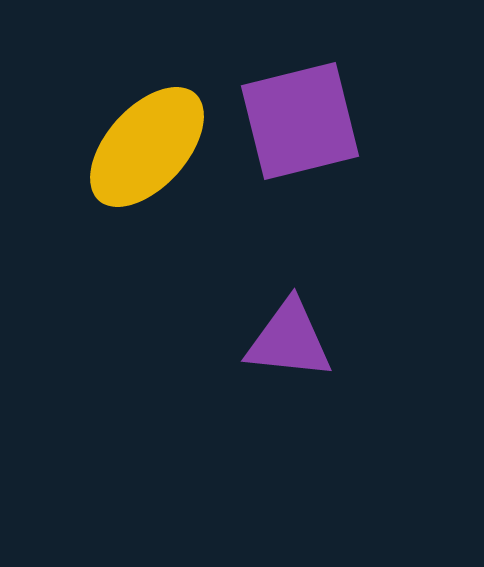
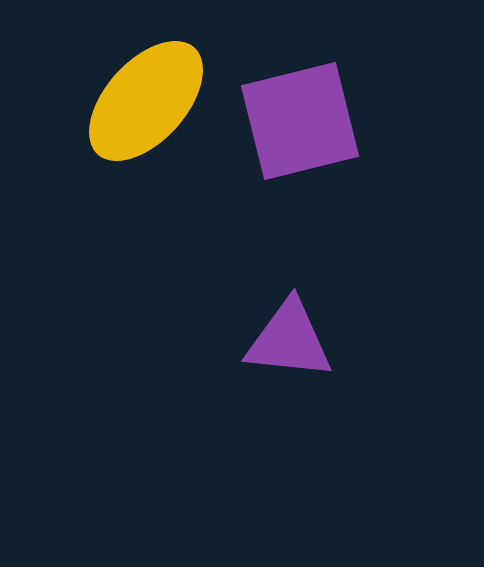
yellow ellipse: moved 1 px left, 46 px up
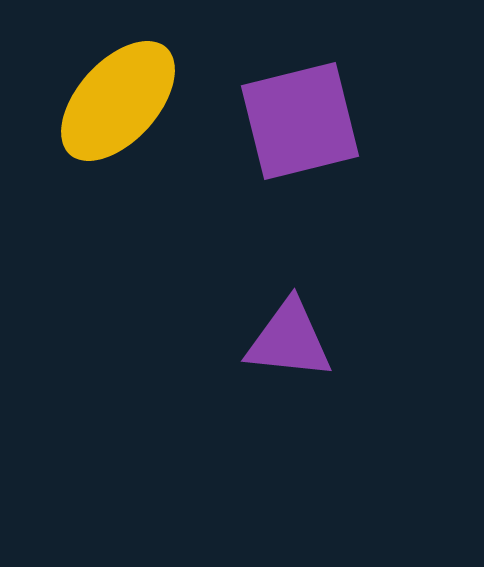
yellow ellipse: moved 28 px left
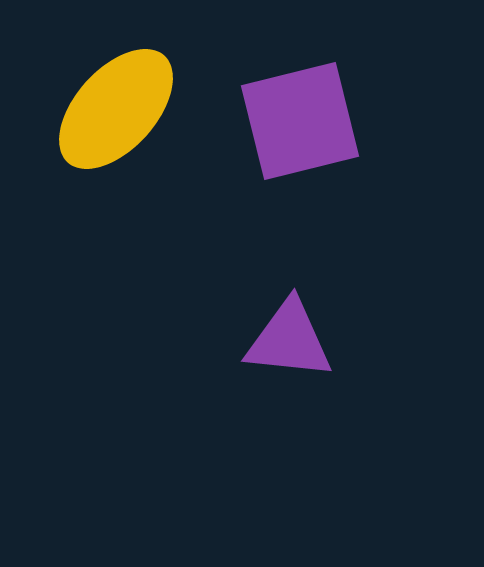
yellow ellipse: moved 2 px left, 8 px down
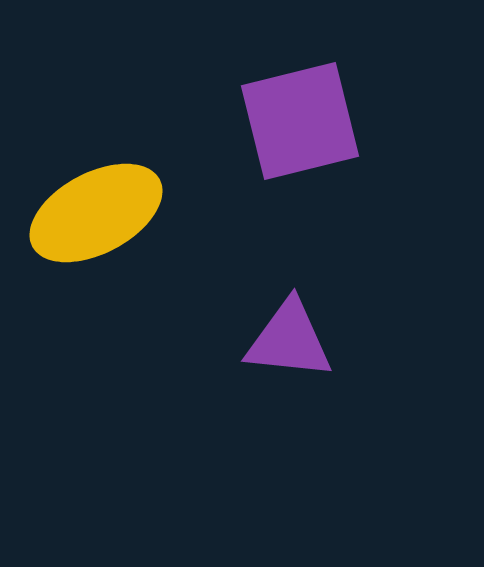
yellow ellipse: moved 20 px left, 104 px down; rotated 20 degrees clockwise
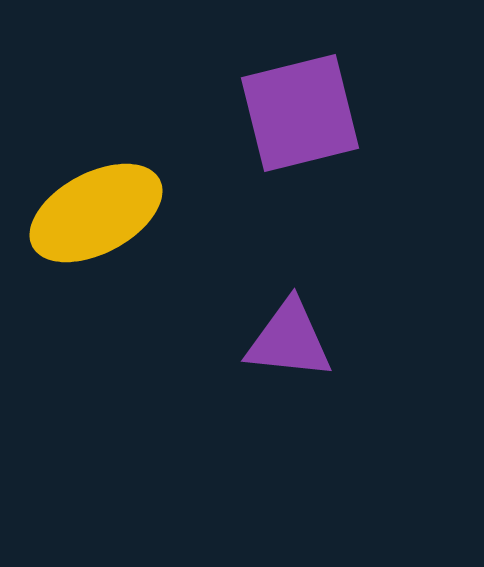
purple square: moved 8 px up
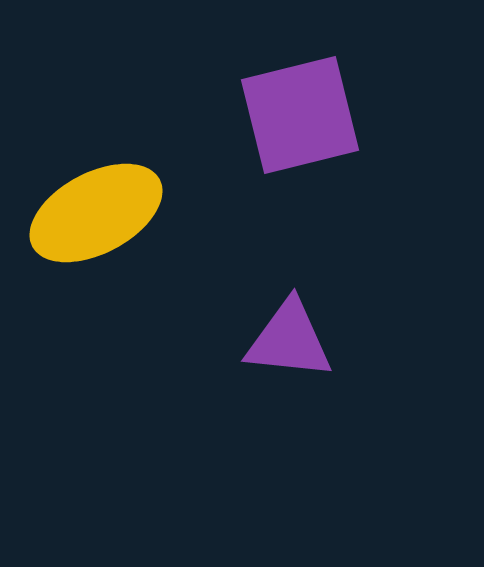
purple square: moved 2 px down
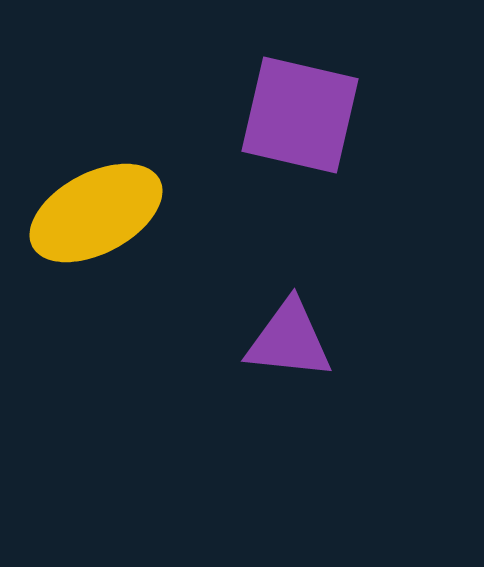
purple square: rotated 27 degrees clockwise
